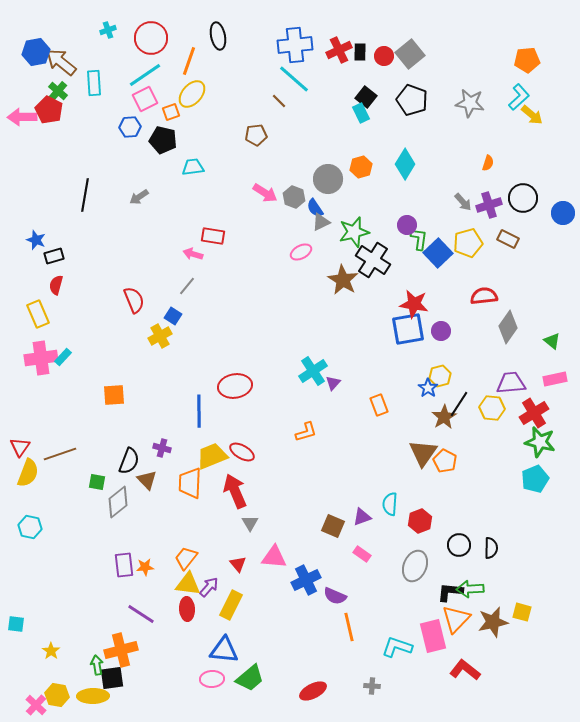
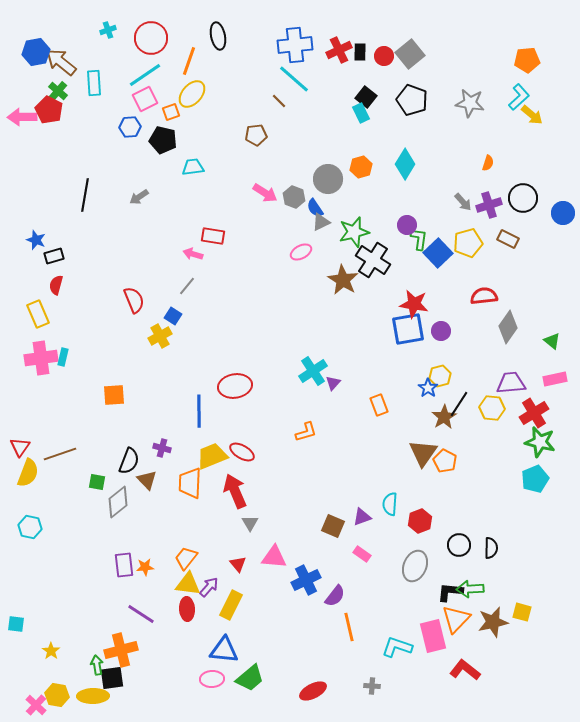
cyan rectangle at (63, 357): rotated 30 degrees counterclockwise
purple semicircle at (335, 596): rotated 75 degrees counterclockwise
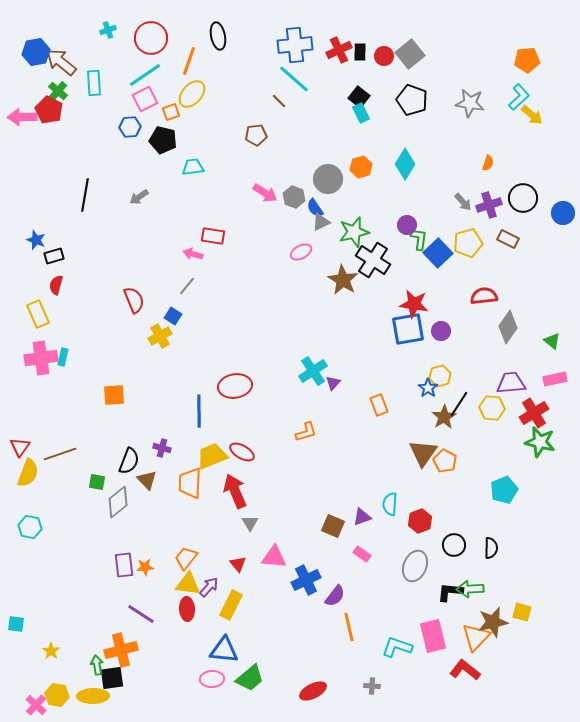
black square at (366, 97): moved 7 px left
cyan pentagon at (535, 479): moved 31 px left, 11 px down
black circle at (459, 545): moved 5 px left
orange triangle at (456, 619): moved 20 px right, 18 px down
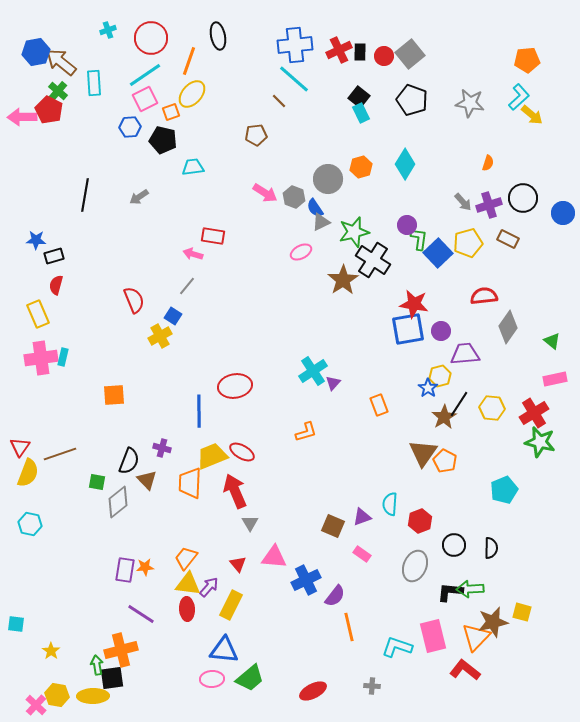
blue star at (36, 240): rotated 18 degrees counterclockwise
brown star at (343, 280): rotated 8 degrees clockwise
purple trapezoid at (511, 383): moved 46 px left, 29 px up
cyan hexagon at (30, 527): moved 3 px up
purple rectangle at (124, 565): moved 1 px right, 5 px down; rotated 15 degrees clockwise
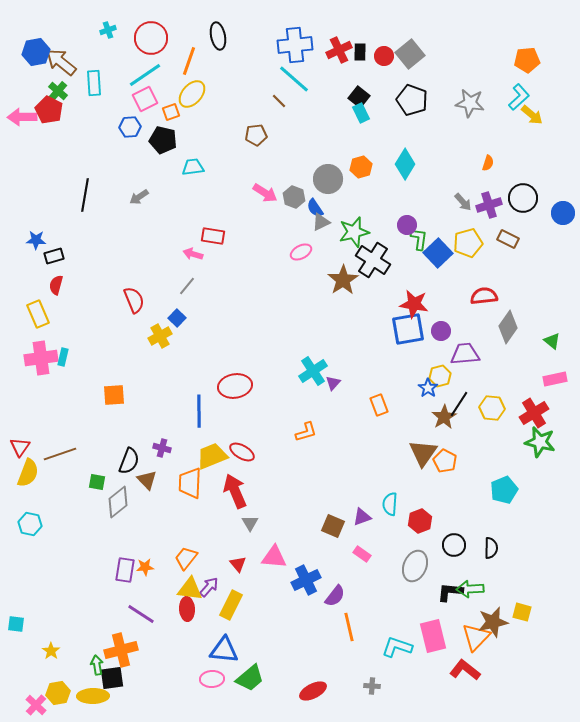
blue square at (173, 316): moved 4 px right, 2 px down; rotated 12 degrees clockwise
yellow triangle at (188, 584): moved 2 px right, 5 px down
yellow hexagon at (57, 695): moved 1 px right, 2 px up; rotated 20 degrees counterclockwise
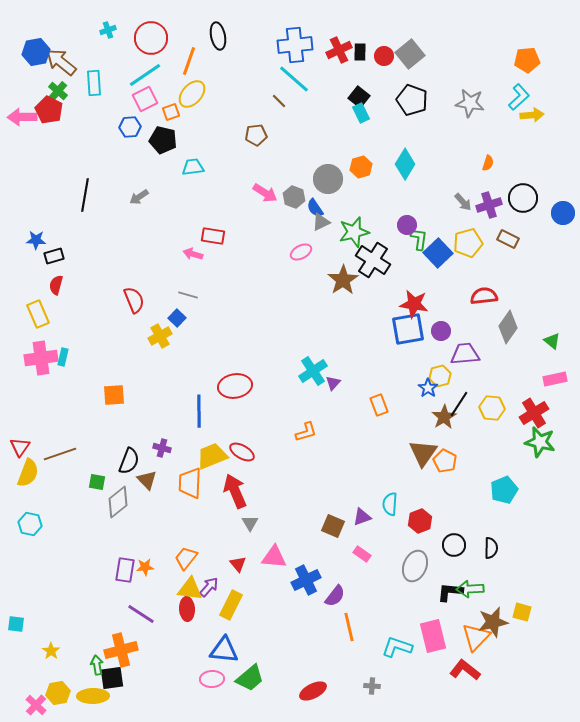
yellow arrow at (532, 115): rotated 45 degrees counterclockwise
gray line at (187, 286): moved 1 px right, 9 px down; rotated 66 degrees clockwise
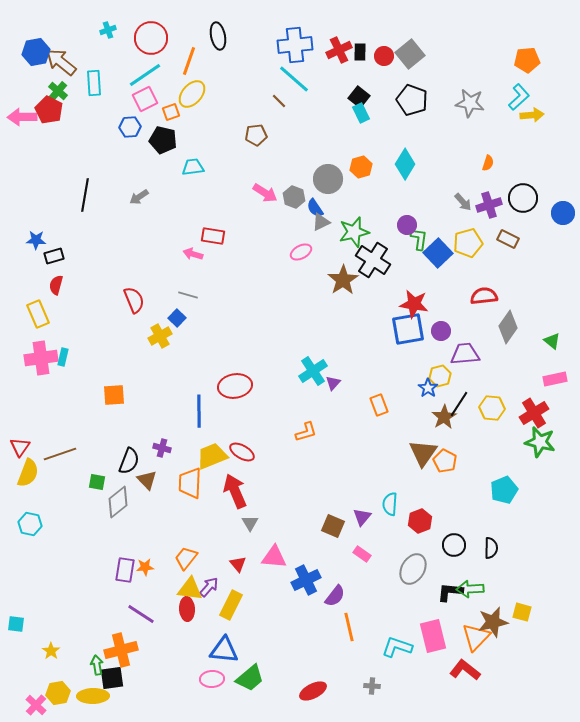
purple triangle at (362, 517): rotated 30 degrees counterclockwise
gray ellipse at (415, 566): moved 2 px left, 3 px down; rotated 8 degrees clockwise
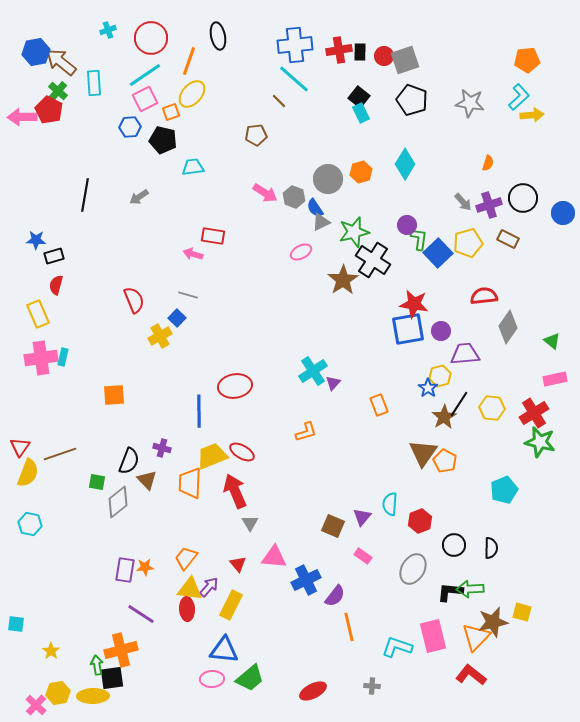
red cross at (339, 50): rotated 15 degrees clockwise
gray square at (410, 54): moved 5 px left, 6 px down; rotated 20 degrees clockwise
orange hexagon at (361, 167): moved 5 px down
pink rectangle at (362, 554): moved 1 px right, 2 px down
red L-shape at (465, 670): moved 6 px right, 5 px down
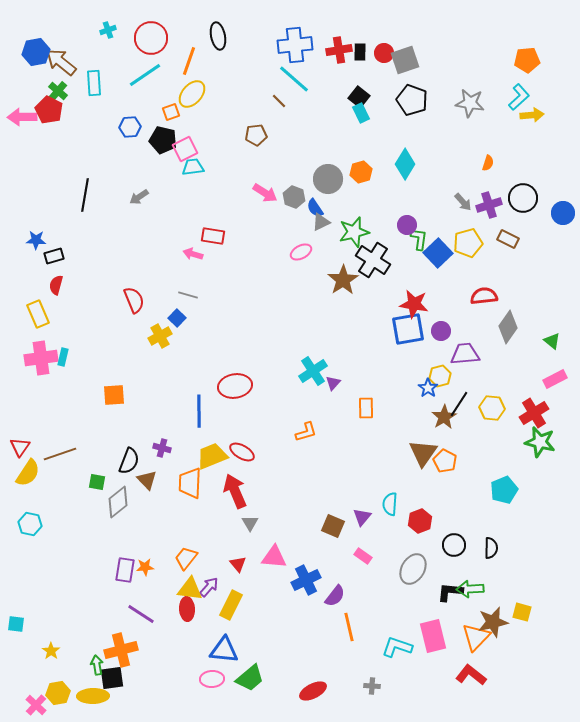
red circle at (384, 56): moved 3 px up
pink square at (145, 99): moved 40 px right, 50 px down
pink rectangle at (555, 379): rotated 15 degrees counterclockwise
orange rectangle at (379, 405): moved 13 px left, 3 px down; rotated 20 degrees clockwise
yellow semicircle at (28, 473): rotated 12 degrees clockwise
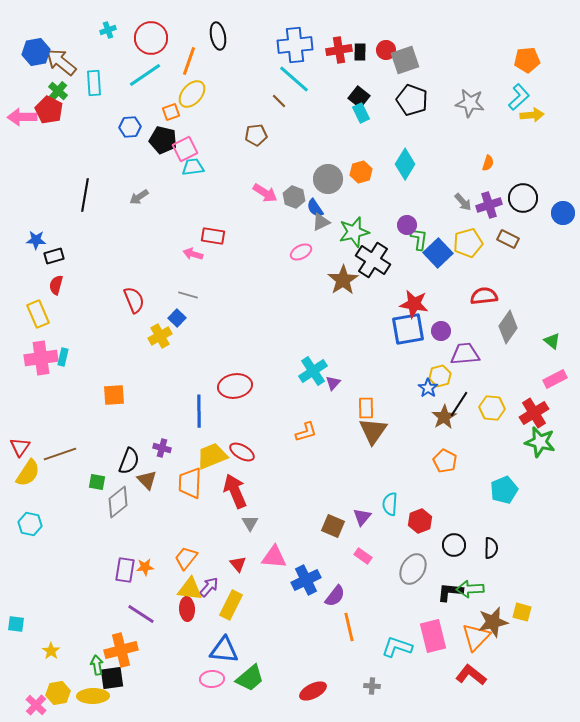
red circle at (384, 53): moved 2 px right, 3 px up
brown triangle at (423, 453): moved 50 px left, 22 px up
